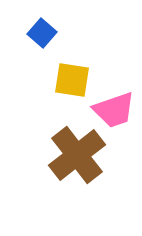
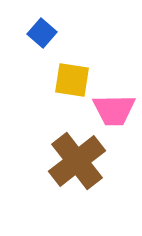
pink trapezoid: rotated 18 degrees clockwise
brown cross: moved 6 px down
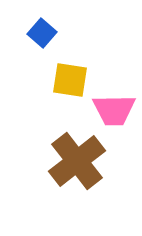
yellow square: moved 2 px left
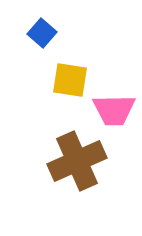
brown cross: rotated 14 degrees clockwise
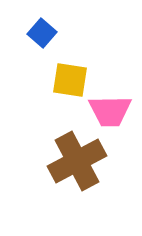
pink trapezoid: moved 4 px left, 1 px down
brown cross: rotated 4 degrees counterclockwise
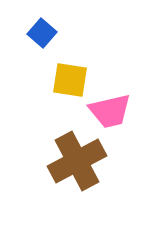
pink trapezoid: rotated 12 degrees counterclockwise
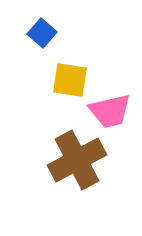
brown cross: moved 1 px up
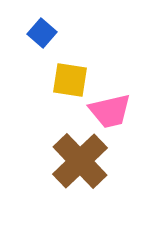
brown cross: moved 3 px right, 1 px down; rotated 16 degrees counterclockwise
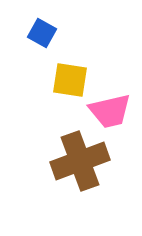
blue square: rotated 12 degrees counterclockwise
brown cross: rotated 24 degrees clockwise
